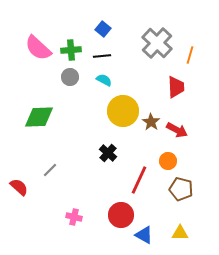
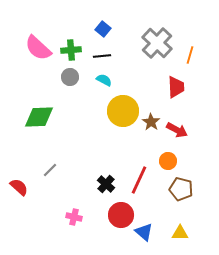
black cross: moved 2 px left, 31 px down
blue triangle: moved 3 px up; rotated 12 degrees clockwise
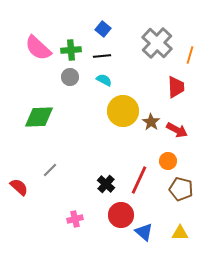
pink cross: moved 1 px right, 2 px down; rotated 28 degrees counterclockwise
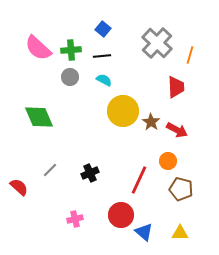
green diamond: rotated 68 degrees clockwise
black cross: moved 16 px left, 11 px up; rotated 24 degrees clockwise
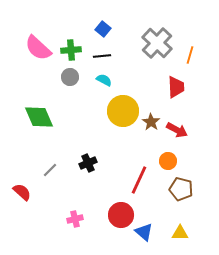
black cross: moved 2 px left, 10 px up
red semicircle: moved 3 px right, 5 px down
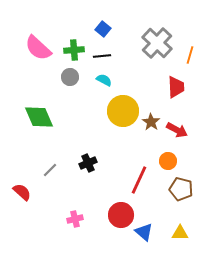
green cross: moved 3 px right
